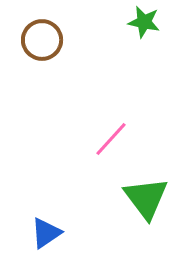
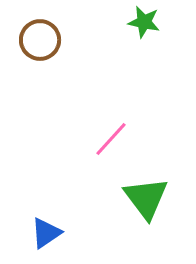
brown circle: moved 2 px left
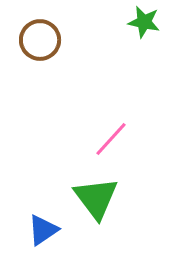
green triangle: moved 50 px left
blue triangle: moved 3 px left, 3 px up
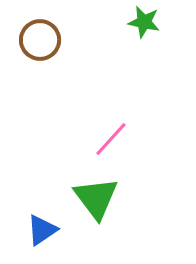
blue triangle: moved 1 px left
